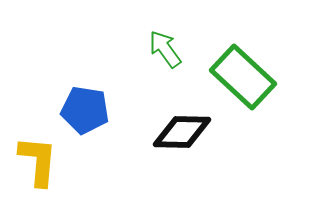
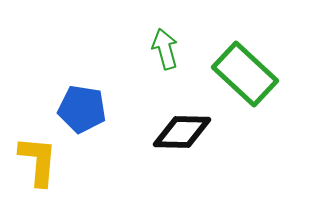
green arrow: rotated 21 degrees clockwise
green rectangle: moved 2 px right, 3 px up
blue pentagon: moved 3 px left, 1 px up
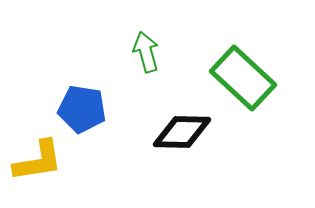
green arrow: moved 19 px left, 3 px down
green rectangle: moved 2 px left, 4 px down
yellow L-shape: rotated 76 degrees clockwise
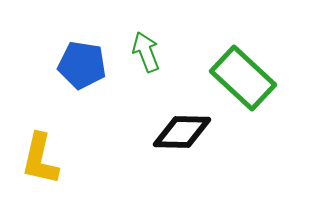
green arrow: rotated 6 degrees counterclockwise
blue pentagon: moved 44 px up
yellow L-shape: moved 2 px right, 2 px up; rotated 112 degrees clockwise
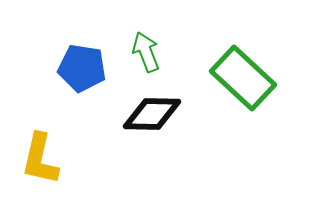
blue pentagon: moved 3 px down
black diamond: moved 30 px left, 18 px up
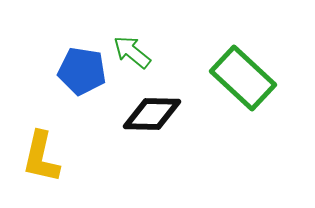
green arrow: moved 14 px left; rotated 30 degrees counterclockwise
blue pentagon: moved 3 px down
yellow L-shape: moved 1 px right, 2 px up
